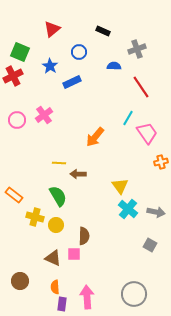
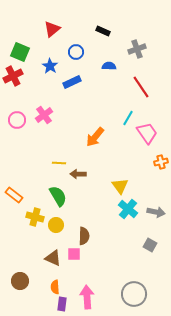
blue circle: moved 3 px left
blue semicircle: moved 5 px left
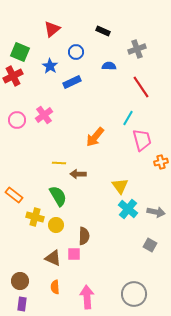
pink trapezoid: moved 5 px left, 7 px down; rotated 20 degrees clockwise
purple rectangle: moved 40 px left
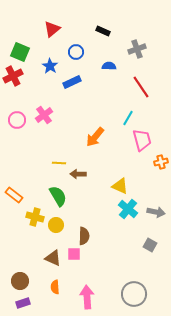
yellow triangle: rotated 30 degrees counterclockwise
purple rectangle: moved 1 px right, 1 px up; rotated 64 degrees clockwise
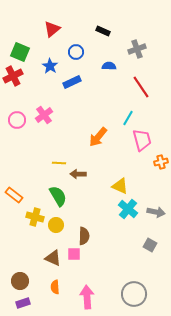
orange arrow: moved 3 px right
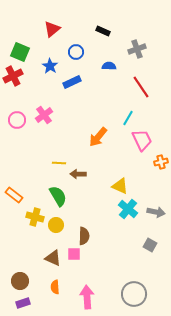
pink trapezoid: rotated 10 degrees counterclockwise
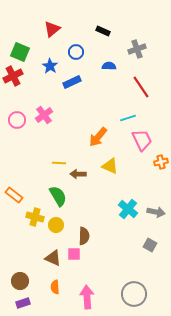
cyan line: rotated 42 degrees clockwise
yellow triangle: moved 10 px left, 20 px up
